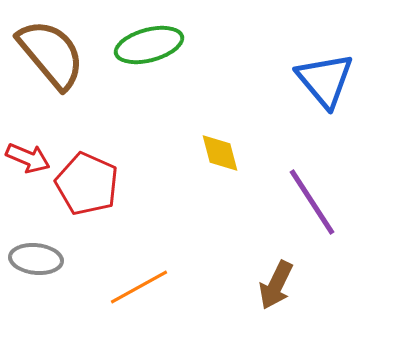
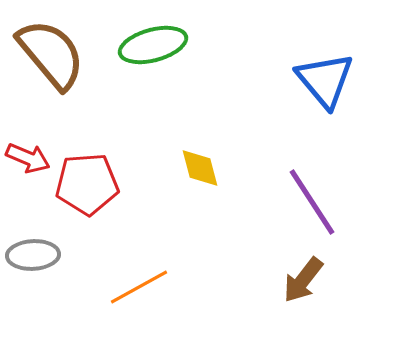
green ellipse: moved 4 px right
yellow diamond: moved 20 px left, 15 px down
red pentagon: rotated 28 degrees counterclockwise
gray ellipse: moved 3 px left, 4 px up; rotated 9 degrees counterclockwise
brown arrow: moved 27 px right, 5 px up; rotated 12 degrees clockwise
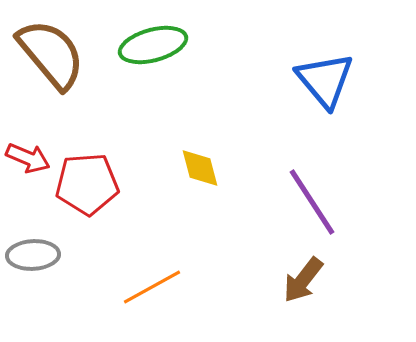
orange line: moved 13 px right
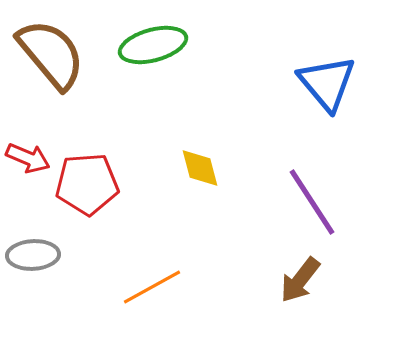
blue triangle: moved 2 px right, 3 px down
brown arrow: moved 3 px left
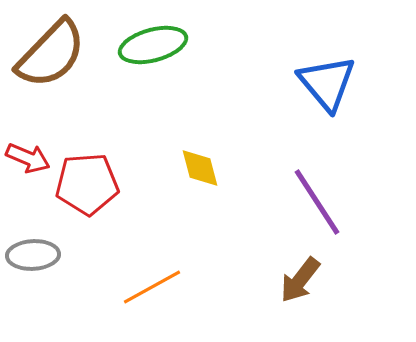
brown semicircle: rotated 84 degrees clockwise
purple line: moved 5 px right
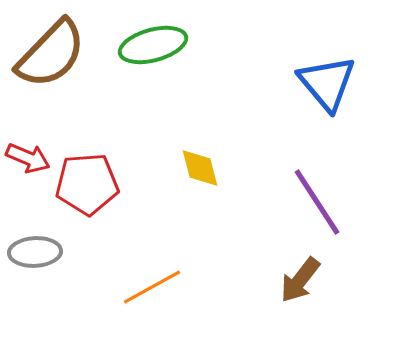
gray ellipse: moved 2 px right, 3 px up
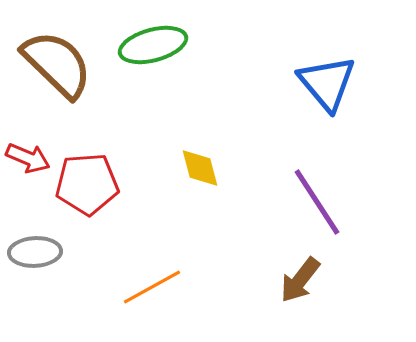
brown semicircle: moved 6 px right, 10 px down; rotated 90 degrees counterclockwise
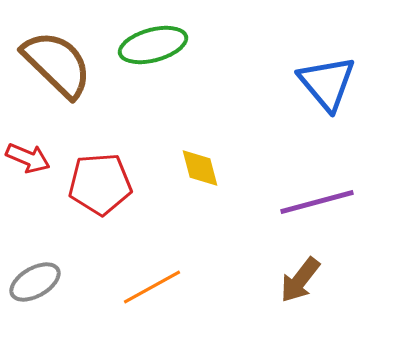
red pentagon: moved 13 px right
purple line: rotated 72 degrees counterclockwise
gray ellipse: moved 30 px down; rotated 27 degrees counterclockwise
